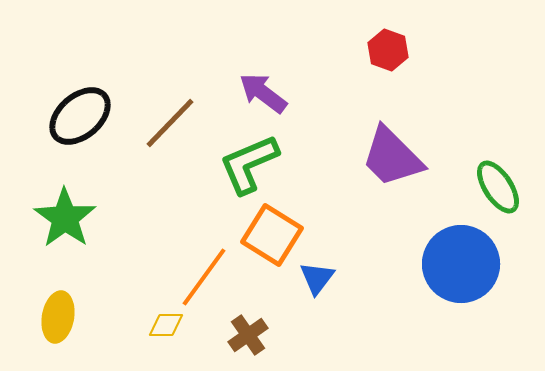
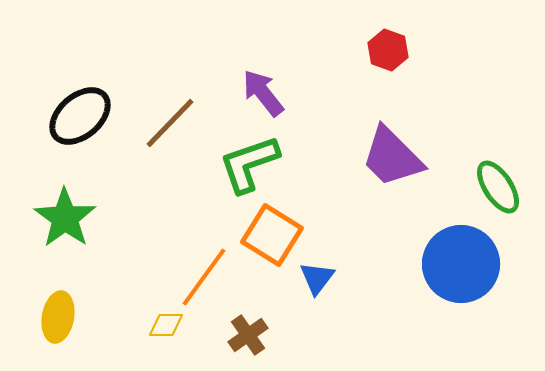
purple arrow: rotated 15 degrees clockwise
green L-shape: rotated 4 degrees clockwise
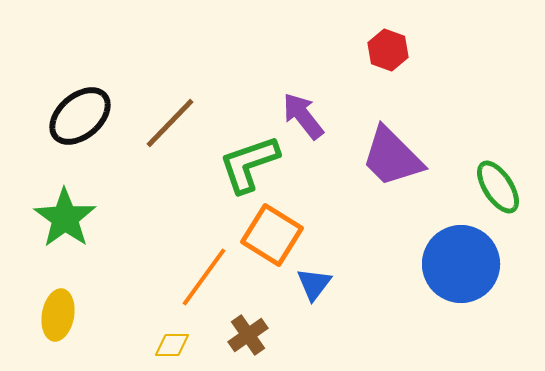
purple arrow: moved 40 px right, 23 px down
blue triangle: moved 3 px left, 6 px down
yellow ellipse: moved 2 px up
yellow diamond: moved 6 px right, 20 px down
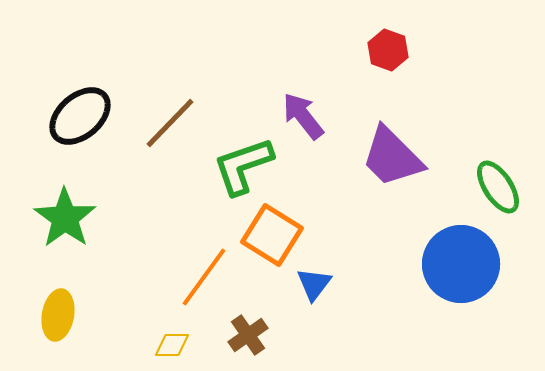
green L-shape: moved 6 px left, 2 px down
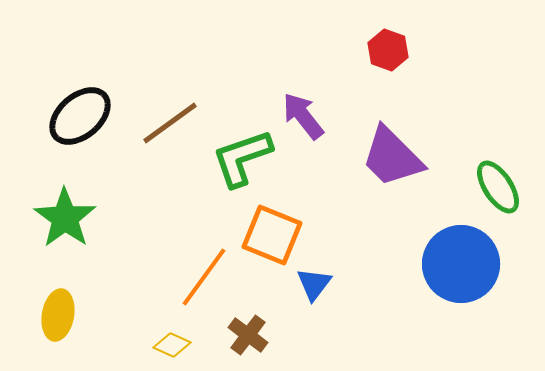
brown line: rotated 10 degrees clockwise
green L-shape: moved 1 px left, 8 px up
orange square: rotated 10 degrees counterclockwise
brown cross: rotated 18 degrees counterclockwise
yellow diamond: rotated 24 degrees clockwise
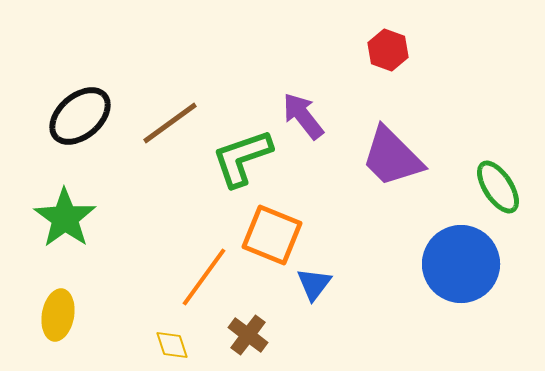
yellow diamond: rotated 48 degrees clockwise
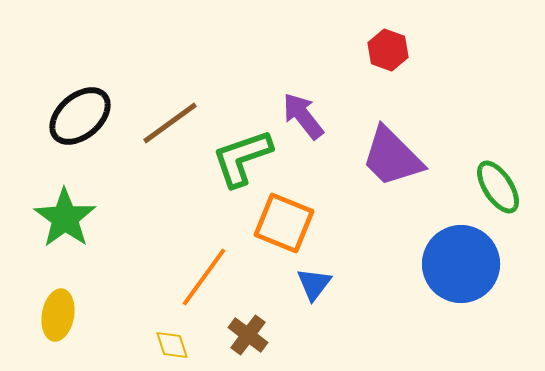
orange square: moved 12 px right, 12 px up
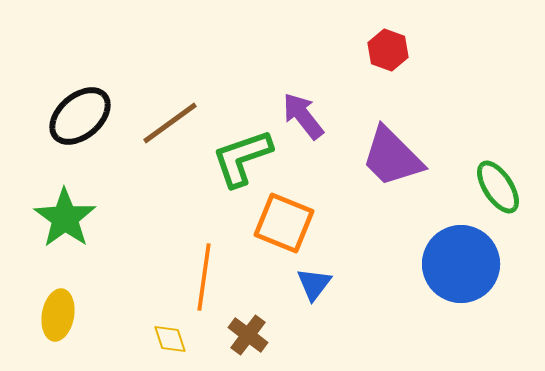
orange line: rotated 28 degrees counterclockwise
yellow diamond: moved 2 px left, 6 px up
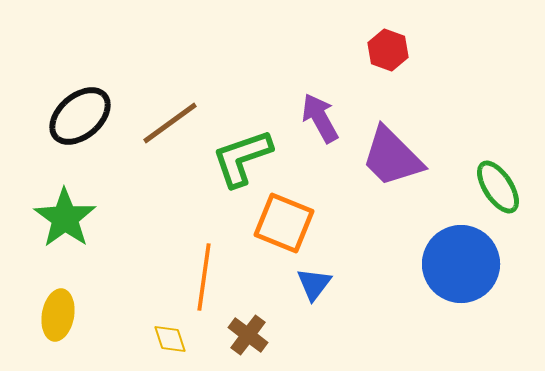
purple arrow: moved 17 px right, 2 px down; rotated 9 degrees clockwise
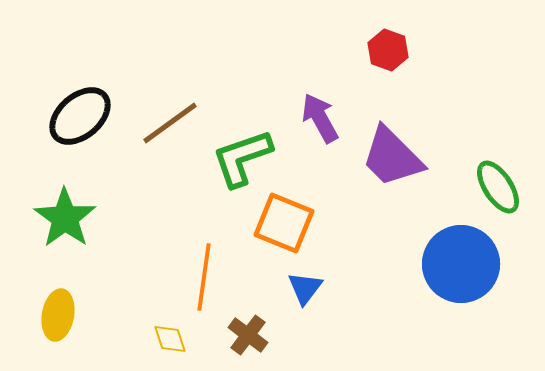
blue triangle: moved 9 px left, 4 px down
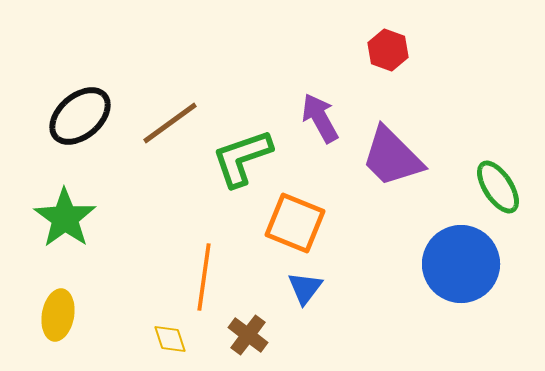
orange square: moved 11 px right
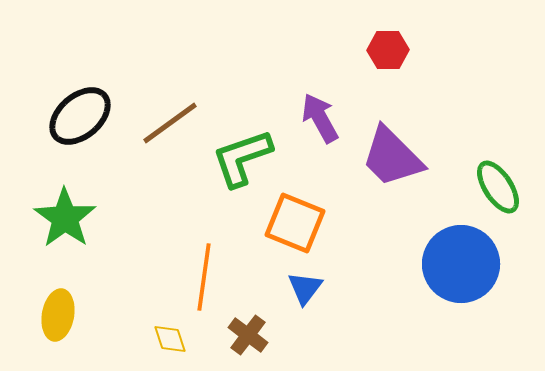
red hexagon: rotated 21 degrees counterclockwise
